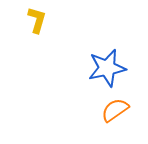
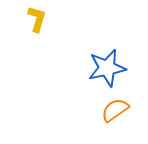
yellow L-shape: moved 1 px up
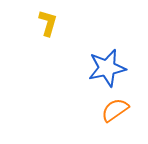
yellow L-shape: moved 11 px right, 4 px down
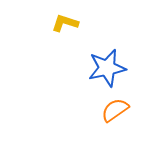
yellow L-shape: moved 17 px right; rotated 88 degrees counterclockwise
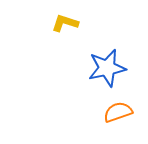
orange semicircle: moved 3 px right, 2 px down; rotated 16 degrees clockwise
